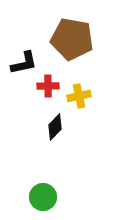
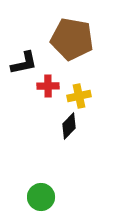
black diamond: moved 14 px right, 1 px up
green circle: moved 2 px left
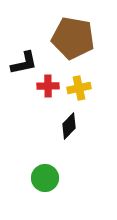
brown pentagon: moved 1 px right, 1 px up
yellow cross: moved 8 px up
green circle: moved 4 px right, 19 px up
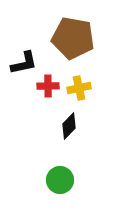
green circle: moved 15 px right, 2 px down
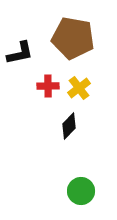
black L-shape: moved 4 px left, 10 px up
yellow cross: rotated 25 degrees counterclockwise
green circle: moved 21 px right, 11 px down
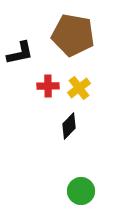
brown pentagon: moved 3 px up
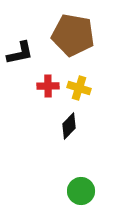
yellow cross: rotated 35 degrees counterclockwise
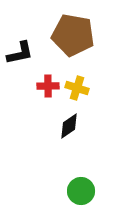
yellow cross: moved 2 px left
black diamond: rotated 12 degrees clockwise
